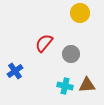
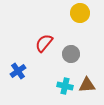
blue cross: moved 3 px right
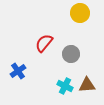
cyan cross: rotated 14 degrees clockwise
